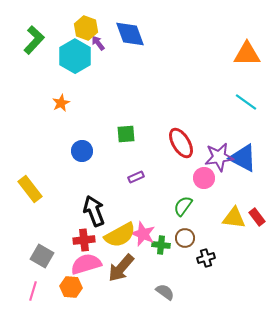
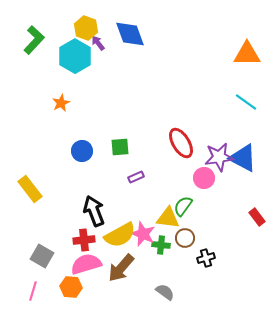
green square: moved 6 px left, 13 px down
yellow triangle: moved 66 px left
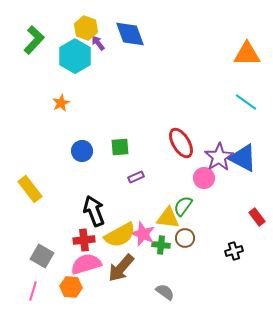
purple star: rotated 24 degrees counterclockwise
black cross: moved 28 px right, 7 px up
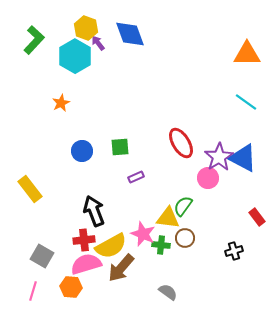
pink circle: moved 4 px right
yellow semicircle: moved 9 px left, 11 px down
gray semicircle: moved 3 px right
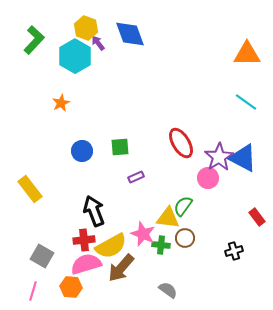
gray semicircle: moved 2 px up
